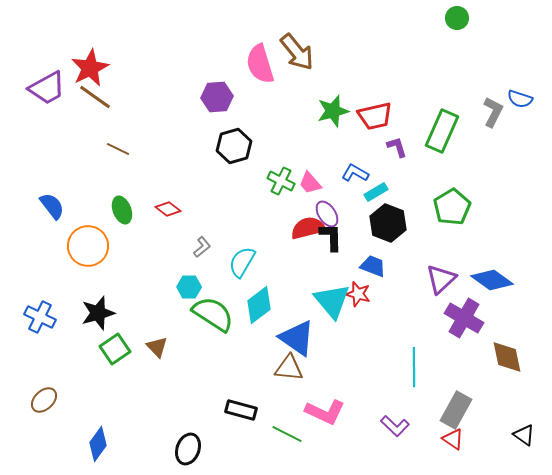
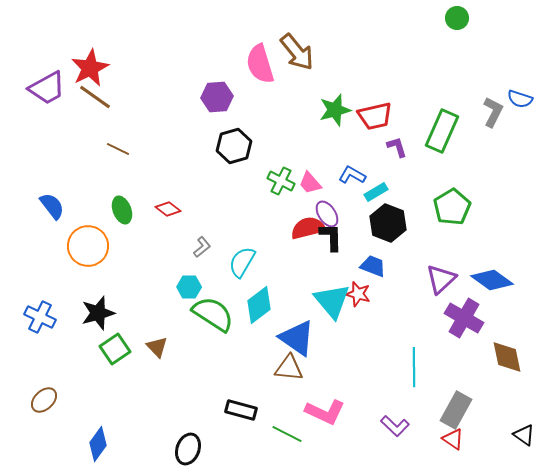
green star at (333, 111): moved 2 px right, 1 px up
blue L-shape at (355, 173): moved 3 px left, 2 px down
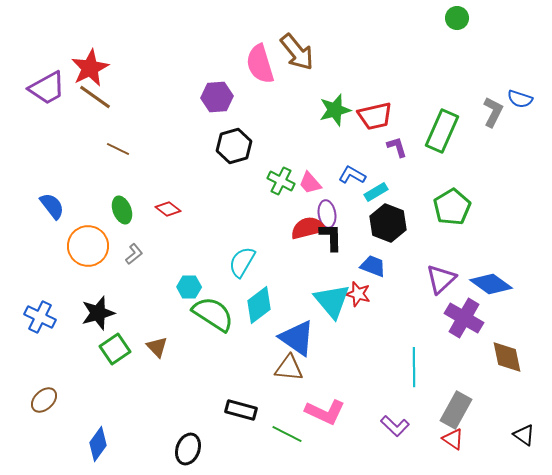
purple ellipse at (327, 214): rotated 24 degrees clockwise
gray L-shape at (202, 247): moved 68 px left, 7 px down
blue diamond at (492, 280): moved 1 px left, 4 px down
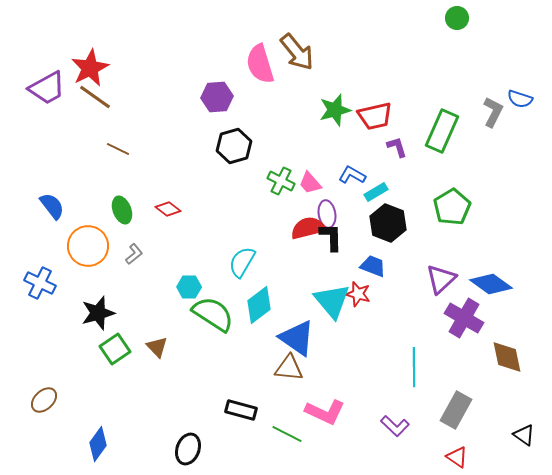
blue cross at (40, 317): moved 34 px up
red triangle at (453, 439): moved 4 px right, 18 px down
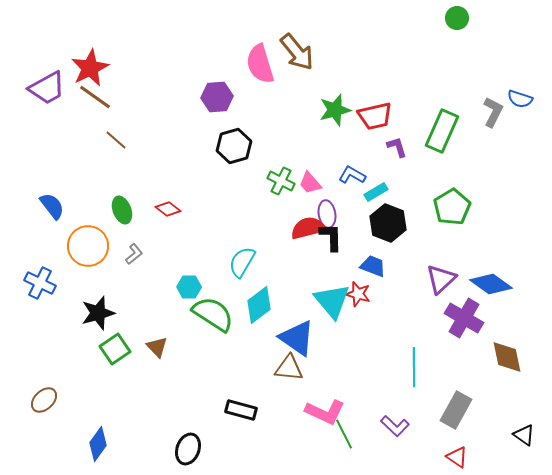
brown line at (118, 149): moved 2 px left, 9 px up; rotated 15 degrees clockwise
green line at (287, 434): moved 57 px right; rotated 36 degrees clockwise
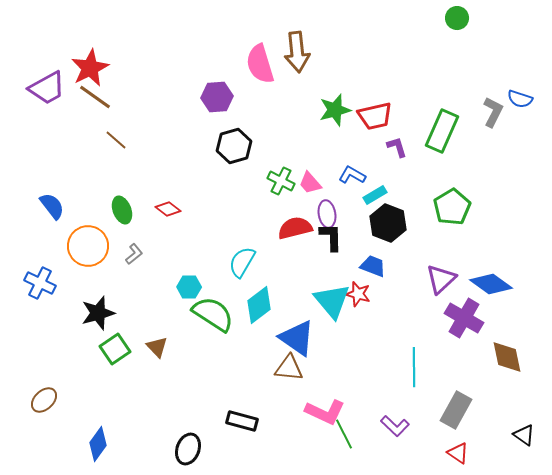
brown arrow at (297, 52): rotated 33 degrees clockwise
cyan rectangle at (376, 192): moved 1 px left, 3 px down
red semicircle at (308, 228): moved 13 px left
black rectangle at (241, 410): moved 1 px right, 11 px down
red triangle at (457, 457): moved 1 px right, 4 px up
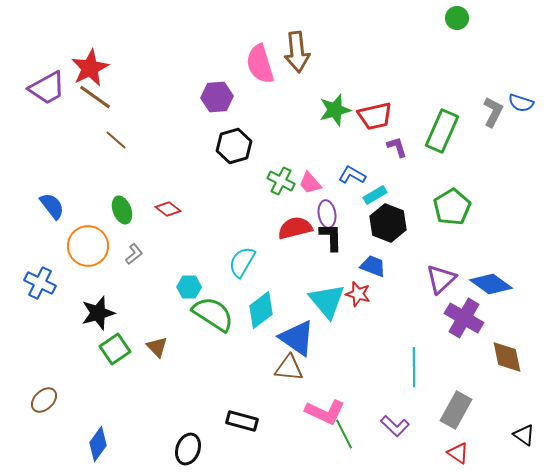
blue semicircle at (520, 99): moved 1 px right, 4 px down
cyan triangle at (332, 301): moved 5 px left
cyan diamond at (259, 305): moved 2 px right, 5 px down
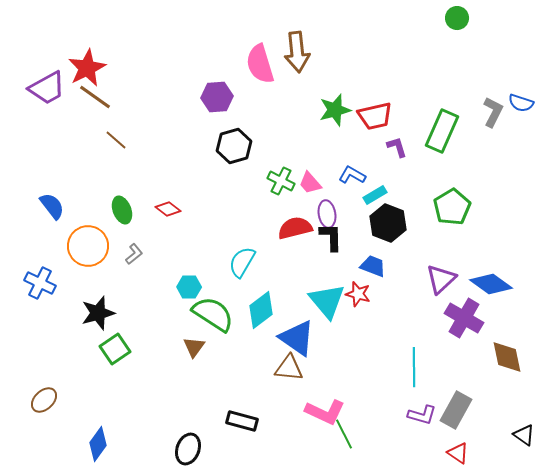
red star at (90, 68): moved 3 px left
brown triangle at (157, 347): moved 37 px right; rotated 20 degrees clockwise
purple L-shape at (395, 426): moved 27 px right, 11 px up; rotated 28 degrees counterclockwise
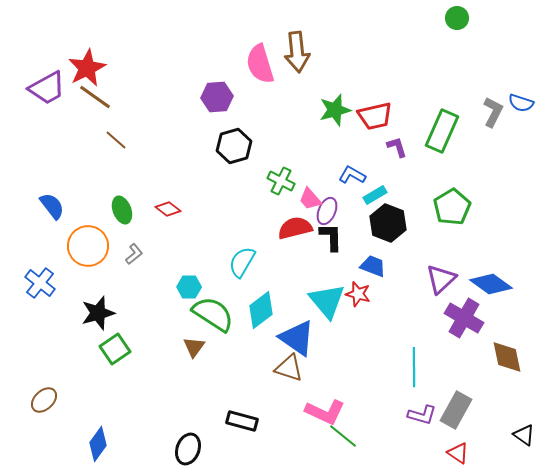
pink trapezoid at (310, 183): moved 16 px down
purple ellipse at (327, 214): moved 3 px up; rotated 32 degrees clockwise
blue cross at (40, 283): rotated 12 degrees clockwise
brown triangle at (289, 368): rotated 12 degrees clockwise
green line at (344, 434): moved 1 px left, 2 px down; rotated 24 degrees counterclockwise
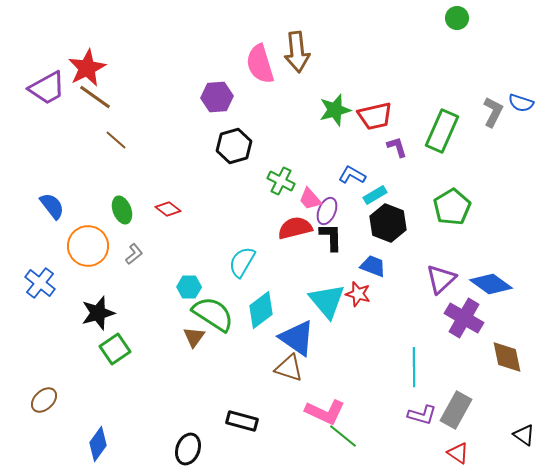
brown triangle at (194, 347): moved 10 px up
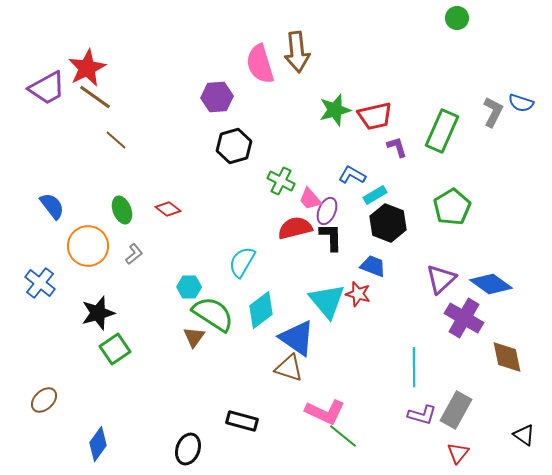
red triangle at (458, 453): rotated 35 degrees clockwise
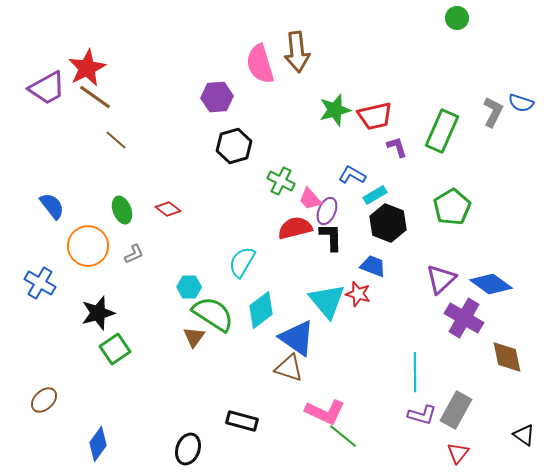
gray L-shape at (134, 254): rotated 15 degrees clockwise
blue cross at (40, 283): rotated 8 degrees counterclockwise
cyan line at (414, 367): moved 1 px right, 5 px down
